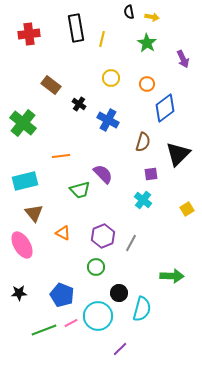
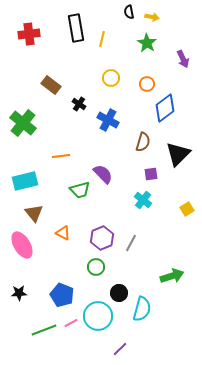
purple hexagon: moved 1 px left, 2 px down
green arrow: rotated 20 degrees counterclockwise
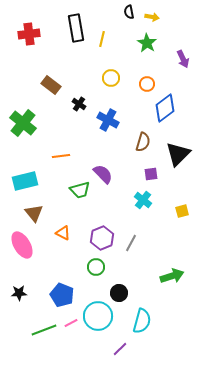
yellow square: moved 5 px left, 2 px down; rotated 16 degrees clockwise
cyan semicircle: moved 12 px down
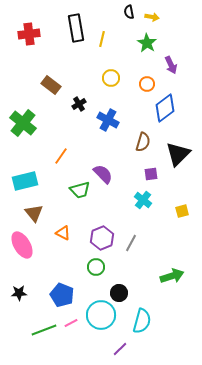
purple arrow: moved 12 px left, 6 px down
black cross: rotated 24 degrees clockwise
orange line: rotated 48 degrees counterclockwise
cyan circle: moved 3 px right, 1 px up
